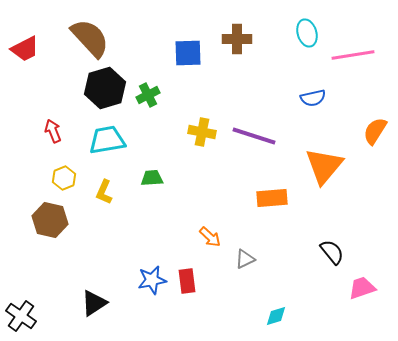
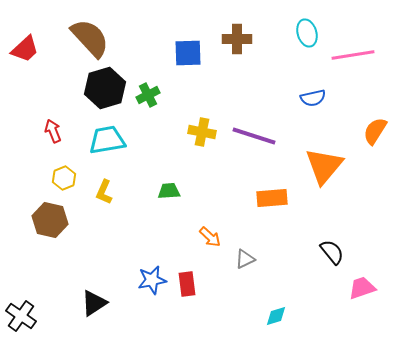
red trapezoid: rotated 16 degrees counterclockwise
green trapezoid: moved 17 px right, 13 px down
red rectangle: moved 3 px down
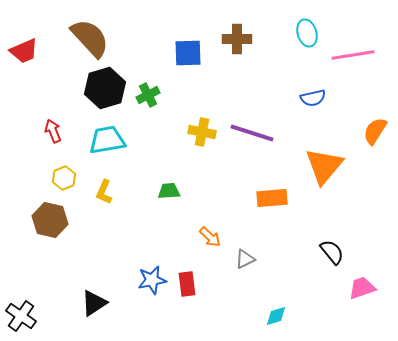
red trapezoid: moved 1 px left, 2 px down; rotated 20 degrees clockwise
purple line: moved 2 px left, 3 px up
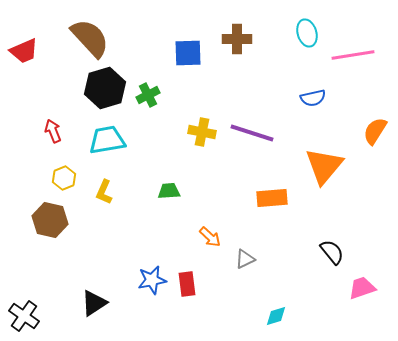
black cross: moved 3 px right
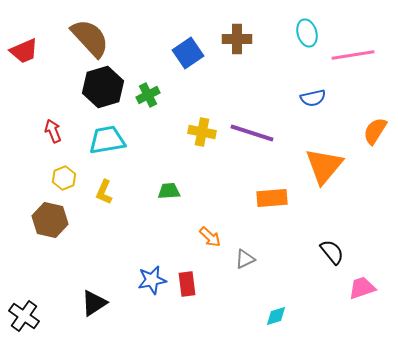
blue square: rotated 32 degrees counterclockwise
black hexagon: moved 2 px left, 1 px up
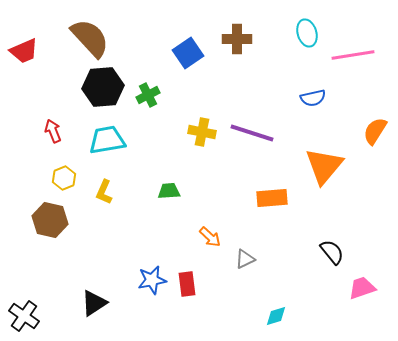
black hexagon: rotated 12 degrees clockwise
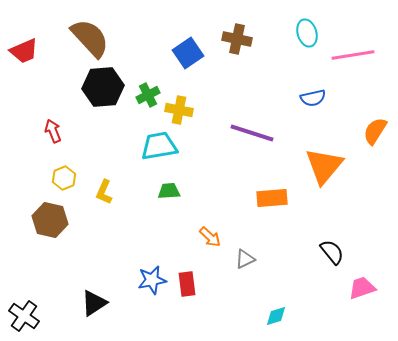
brown cross: rotated 12 degrees clockwise
yellow cross: moved 23 px left, 22 px up
cyan trapezoid: moved 52 px right, 6 px down
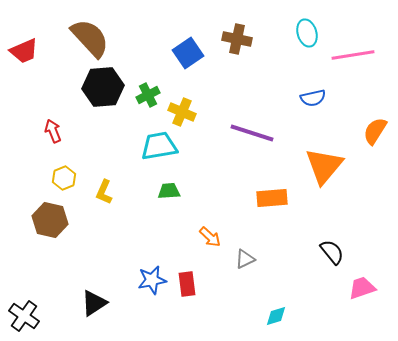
yellow cross: moved 3 px right, 2 px down; rotated 12 degrees clockwise
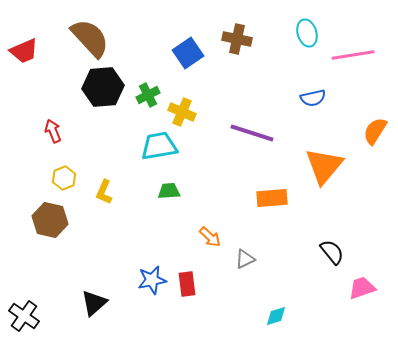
black triangle: rotated 8 degrees counterclockwise
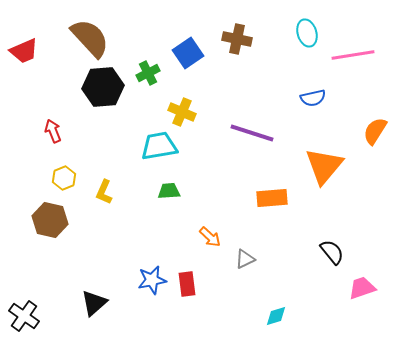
green cross: moved 22 px up
